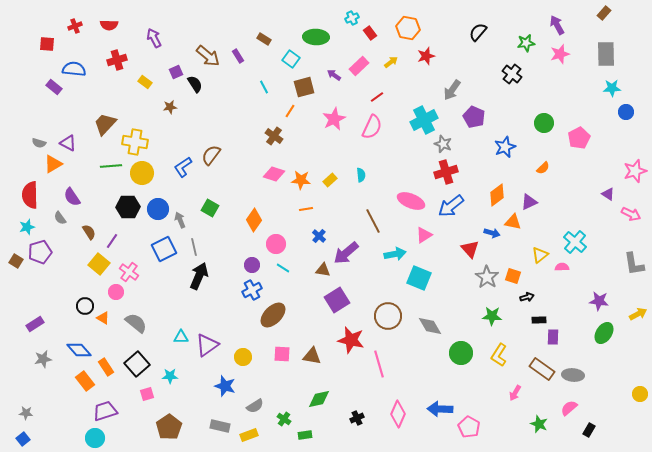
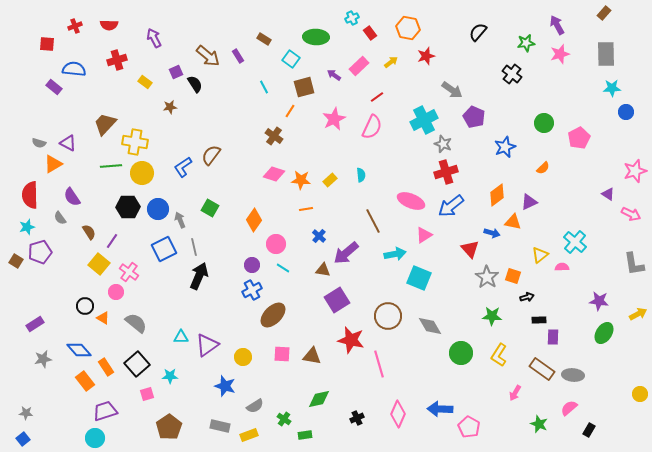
gray arrow at (452, 90): rotated 90 degrees counterclockwise
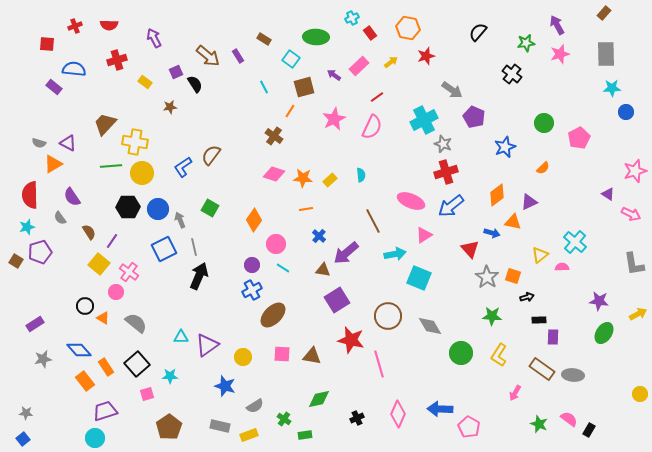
orange star at (301, 180): moved 2 px right, 2 px up
pink semicircle at (569, 408): moved 11 px down; rotated 78 degrees clockwise
